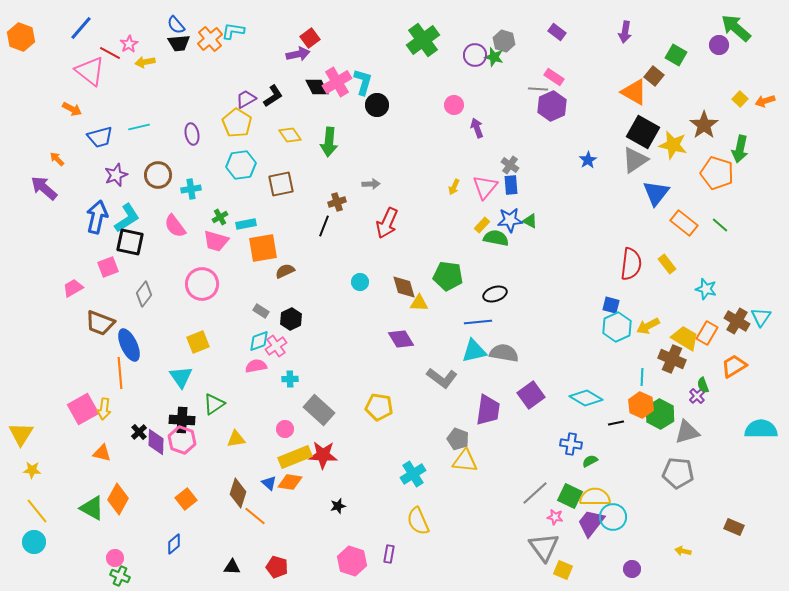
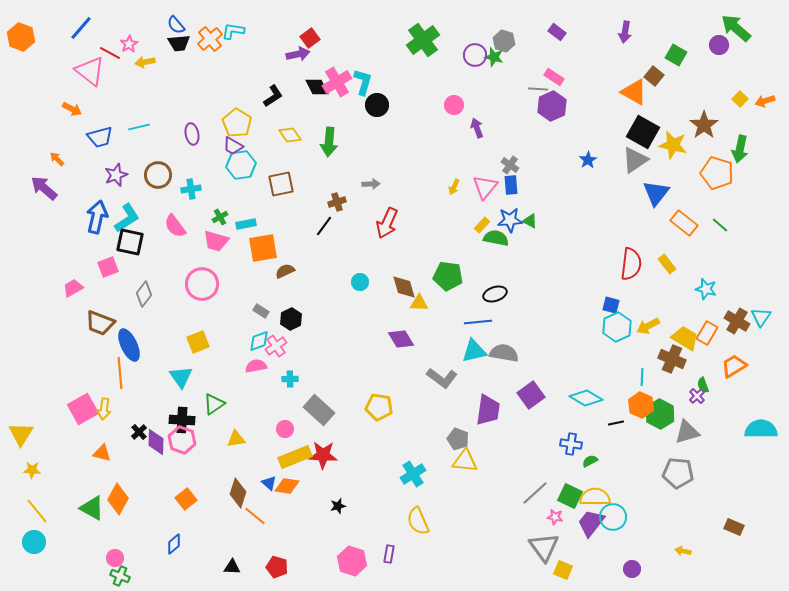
purple trapezoid at (246, 99): moved 13 px left, 47 px down; rotated 120 degrees counterclockwise
black line at (324, 226): rotated 15 degrees clockwise
orange diamond at (290, 482): moved 3 px left, 4 px down
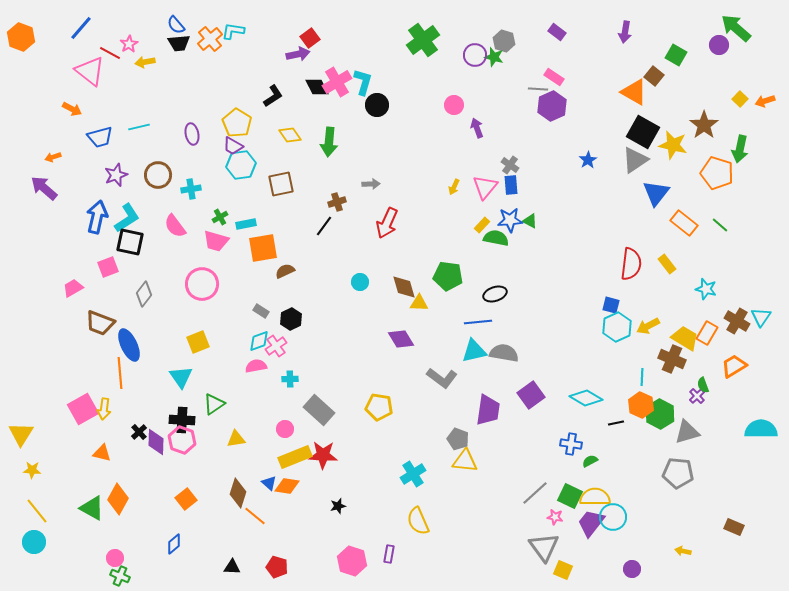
orange arrow at (57, 159): moved 4 px left, 2 px up; rotated 63 degrees counterclockwise
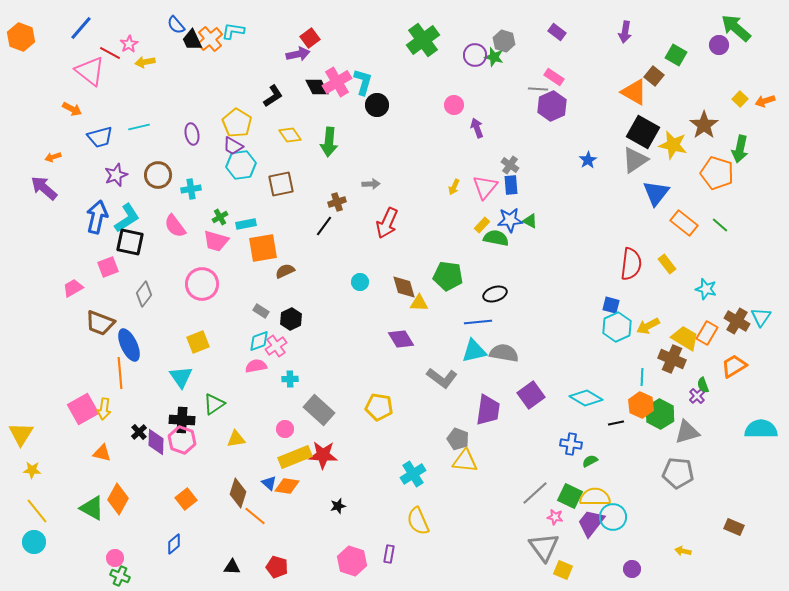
black trapezoid at (179, 43): moved 13 px right, 3 px up; rotated 70 degrees clockwise
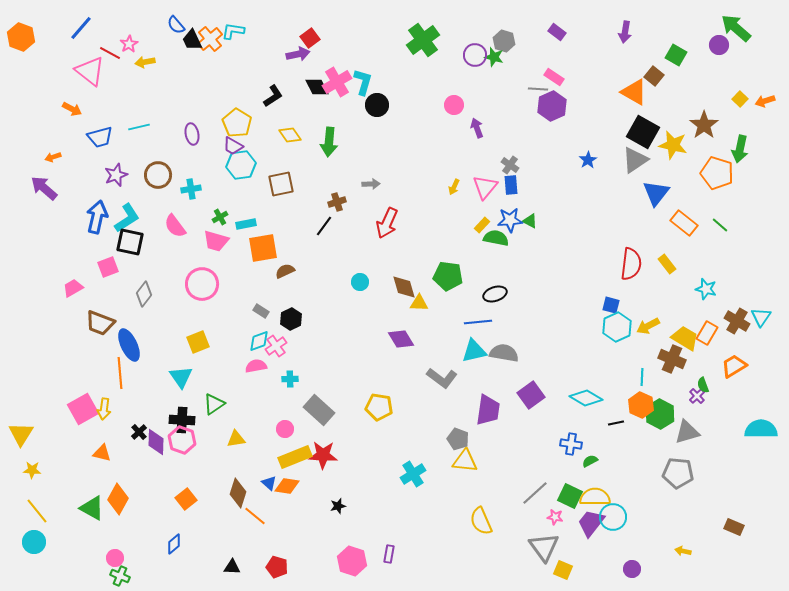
yellow semicircle at (418, 521): moved 63 px right
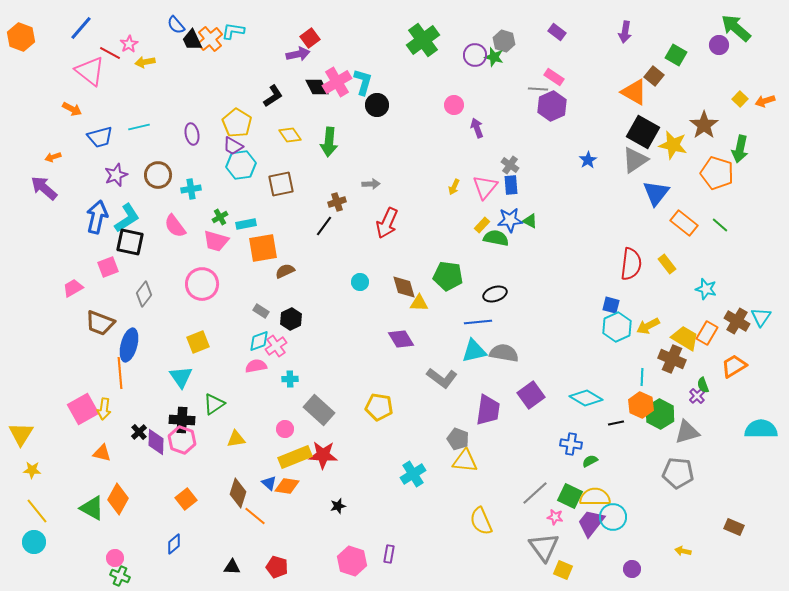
blue ellipse at (129, 345): rotated 40 degrees clockwise
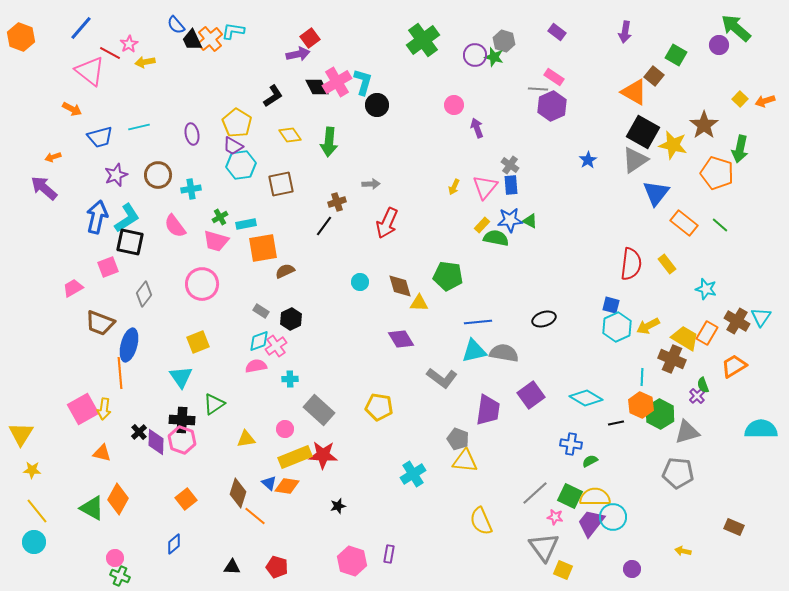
brown diamond at (404, 287): moved 4 px left, 1 px up
black ellipse at (495, 294): moved 49 px right, 25 px down
yellow triangle at (236, 439): moved 10 px right
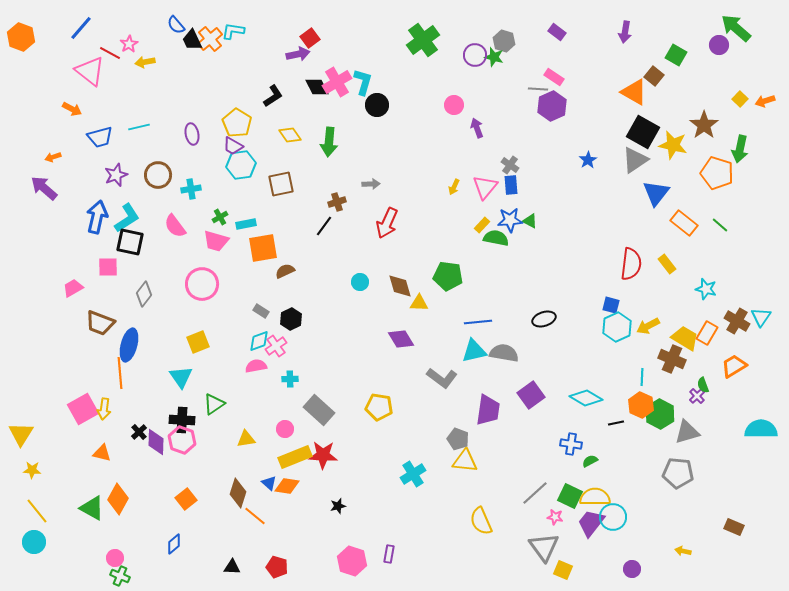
pink square at (108, 267): rotated 20 degrees clockwise
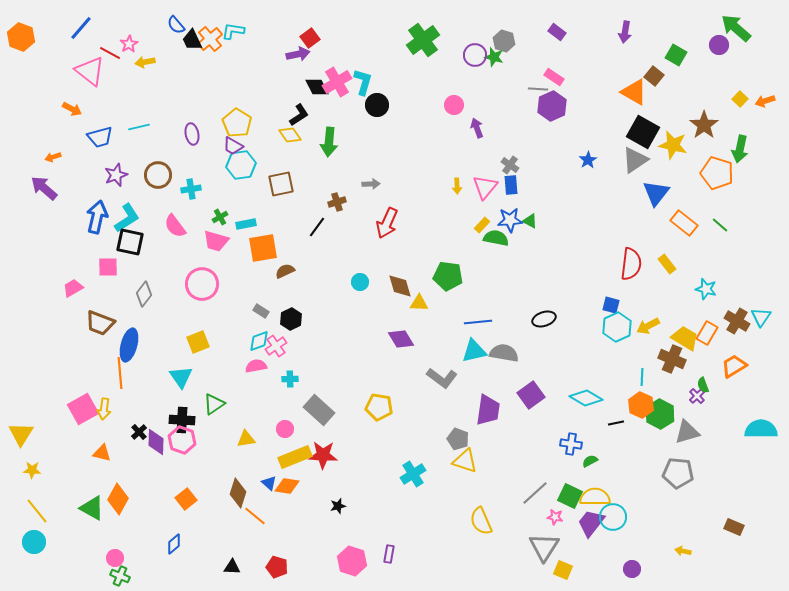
black L-shape at (273, 96): moved 26 px right, 19 px down
yellow arrow at (454, 187): moved 3 px right, 1 px up; rotated 28 degrees counterclockwise
black line at (324, 226): moved 7 px left, 1 px down
yellow triangle at (465, 461): rotated 12 degrees clockwise
gray triangle at (544, 547): rotated 8 degrees clockwise
